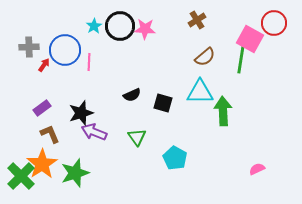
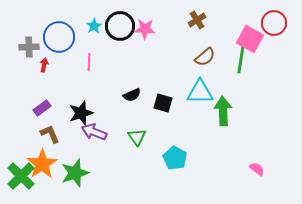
blue circle: moved 6 px left, 13 px up
red arrow: rotated 24 degrees counterclockwise
pink semicircle: rotated 63 degrees clockwise
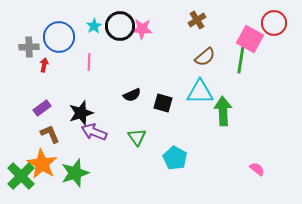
pink star: moved 3 px left
orange star: rotated 8 degrees counterclockwise
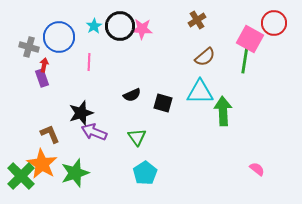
gray cross: rotated 18 degrees clockwise
green line: moved 4 px right
purple rectangle: moved 30 px up; rotated 72 degrees counterclockwise
cyan pentagon: moved 30 px left, 15 px down; rotated 10 degrees clockwise
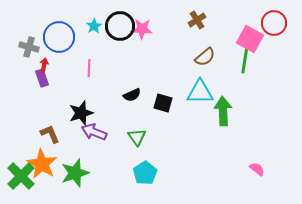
pink line: moved 6 px down
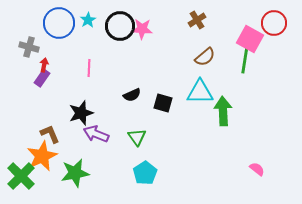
cyan star: moved 6 px left, 6 px up
blue circle: moved 14 px up
purple rectangle: rotated 54 degrees clockwise
purple arrow: moved 2 px right, 2 px down
orange star: moved 8 px up; rotated 16 degrees clockwise
green star: rotated 8 degrees clockwise
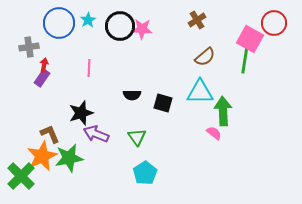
gray cross: rotated 24 degrees counterclockwise
black semicircle: rotated 24 degrees clockwise
pink semicircle: moved 43 px left, 36 px up
green star: moved 6 px left, 15 px up
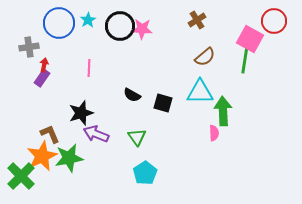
red circle: moved 2 px up
black semicircle: rotated 30 degrees clockwise
pink semicircle: rotated 49 degrees clockwise
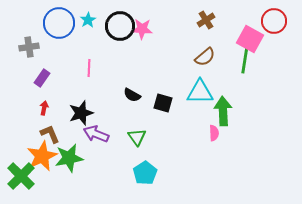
brown cross: moved 9 px right
red arrow: moved 43 px down
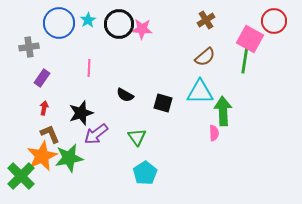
black circle: moved 1 px left, 2 px up
black semicircle: moved 7 px left
purple arrow: rotated 60 degrees counterclockwise
